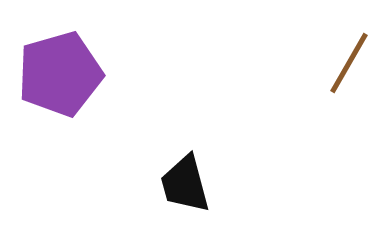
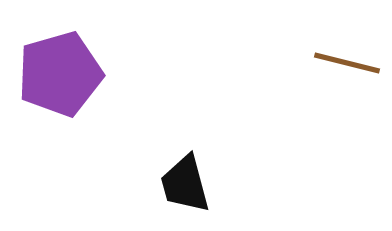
brown line: moved 2 px left; rotated 74 degrees clockwise
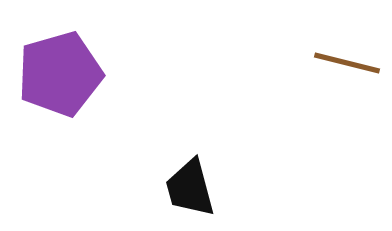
black trapezoid: moved 5 px right, 4 px down
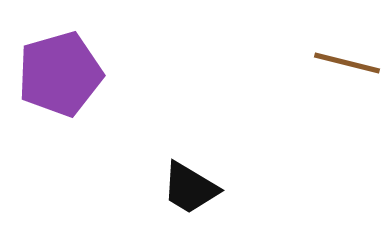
black trapezoid: rotated 44 degrees counterclockwise
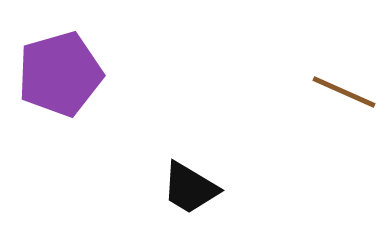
brown line: moved 3 px left, 29 px down; rotated 10 degrees clockwise
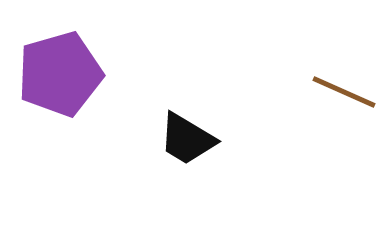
black trapezoid: moved 3 px left, 49 px up
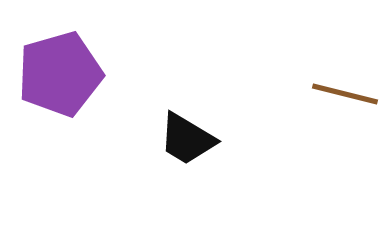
brown line: moved 1 px right, 2 px down; rotated 10 degrees counterclockwise
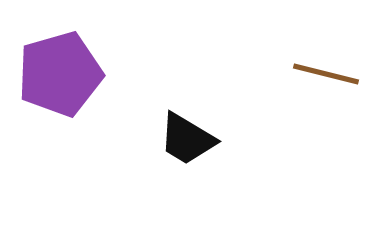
brown line: moved 19 px left, 20 px up
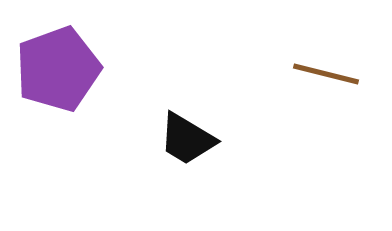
purple pentagon: moved 2 px left, 5 px up; rotated 4 degrees counterclockwise
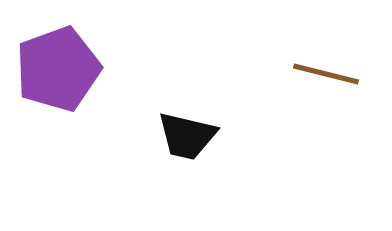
black trapezoid: moved 3 px up; rotated 18 degrees counterclockwise
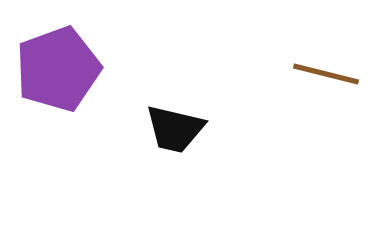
black trapezoid: moved 12 px left, 7 px up
